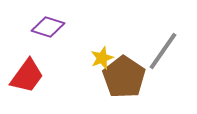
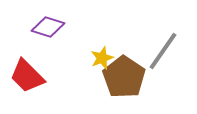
red trapezoid: rotated 99 degrees clockwise
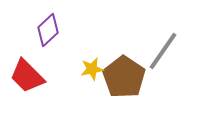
purple diamond: moved 3 px down; rotated 60 degrees counterclockwise
yellow star: moved 10 px left, 11 px down; rotated 10 degrees clockwise
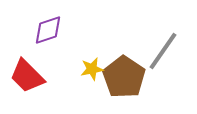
purple diamond: rotated 24 degrees clockwise
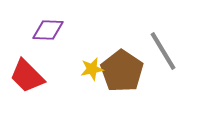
purple diamond: rotated 20 degrees clockwise
gray line: rotated 66 degrees counterclockwise
brown pentagon: moved 2 px left, 6 px up
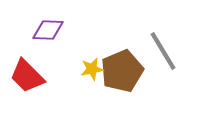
brown pentagon: rotated 15 degrees clockwise
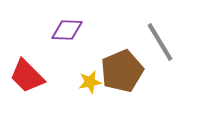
purple diamond: moved 19 px right
gray line: moved 3 px left, 9 px up
yellow star: moved 2 px left, 13 px down
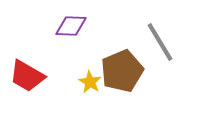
purple diamond: moved 4 px right, 4 px up
red trapezoid: rotated 15 degrees counterclockwise
yellow star: rotated 30 degrees counterclockwise
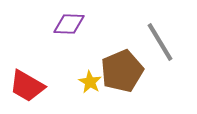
purple diamond: moved 2 px left, 2 px up
red trapezoid: moved 10 px down
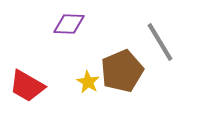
yellow star: moved 2 px left
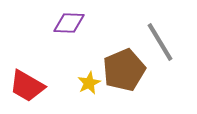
purple diamond: moved 1 px up
brown pentagon: moved 2 px right, 1 px up
yellow star: moved 1 px right, 1 px down; rotated 15 degrees clockwise
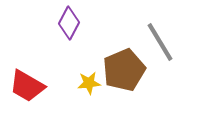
purple diamond: rotated 64 degrees counterclockwise
yellow star: rotated 20 degrees clockwise
